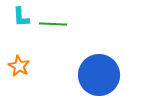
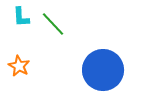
green line: rotated 44 degrees clockwise
blue circle: moved 4 px right, 5 px up
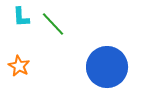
blue circle: moved 4 px right, 3 px up
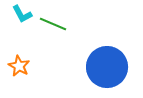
cyan L-shape: moved 1 px right, 3 px up; rotated 25 degrees counterclockwise
green line: rotated 24 degrees counterclockwise
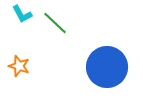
green line: moved 2 px right, 1 px up; rotated 20 degrees clockwise
orange star: rotated 10 degrees counterclockwise
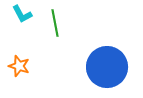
green line: rotated 36 degrees clockwise
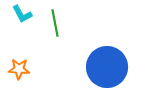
orange star: moved 3 px down; rotated 15 degrees counterclockwise
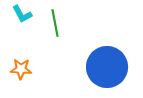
orange star: moved 2 px right
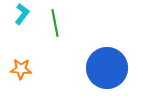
cyan L-shape: rotated 115 degrees counterclockwise
blue circle: moved 1 px down
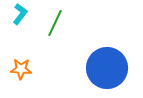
cyan L-shape: moved 2 px left
green line: rotated 36 degrees clockwise
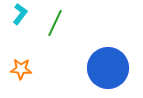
blue circle: moved 1 px right
